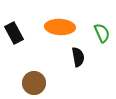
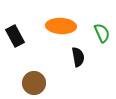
orange ellipse: moved 1 px right, 1 px up
black rectangle: moved 1 px right, 3 px down
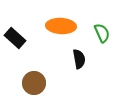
black rectangle: moved 2 px down; rotated 20 degrees counterclockwise
black semicircle: moved 1 px right, 2 px down
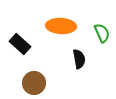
black rectangle: moved 5 px right, 6 px down
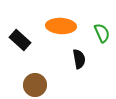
black rectangle: moved 4 px up
brown circle: moved 1 px right, 2 px down
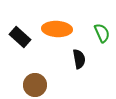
orange ellipse: moved 4 px left, 3 px down
black rectangle: moved 3 px up
